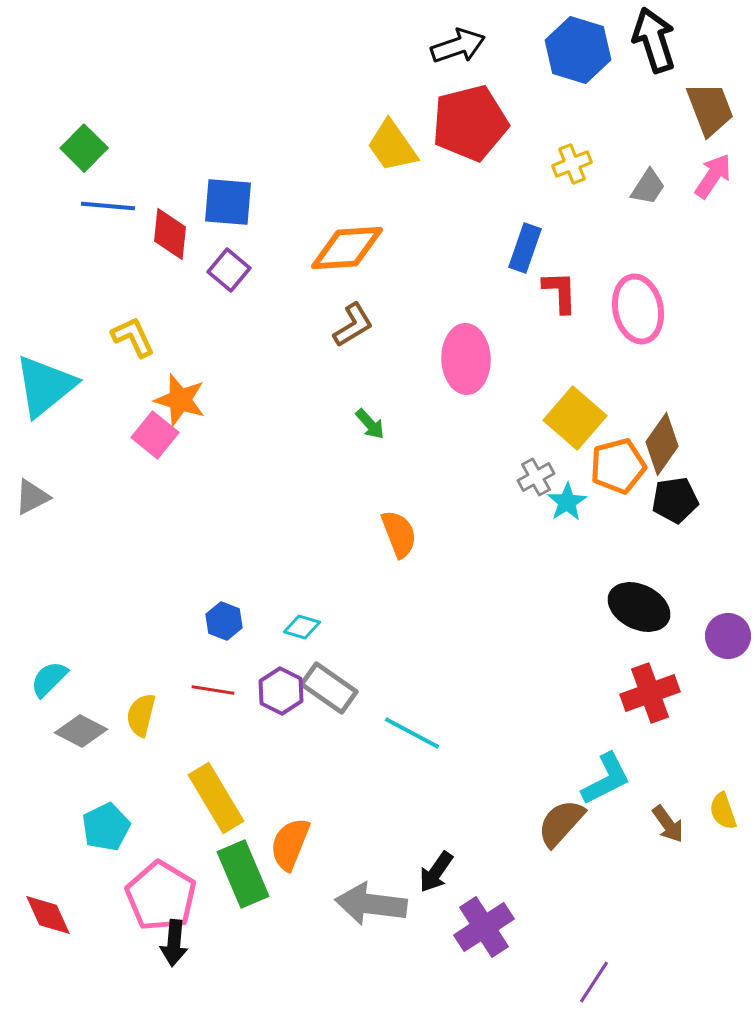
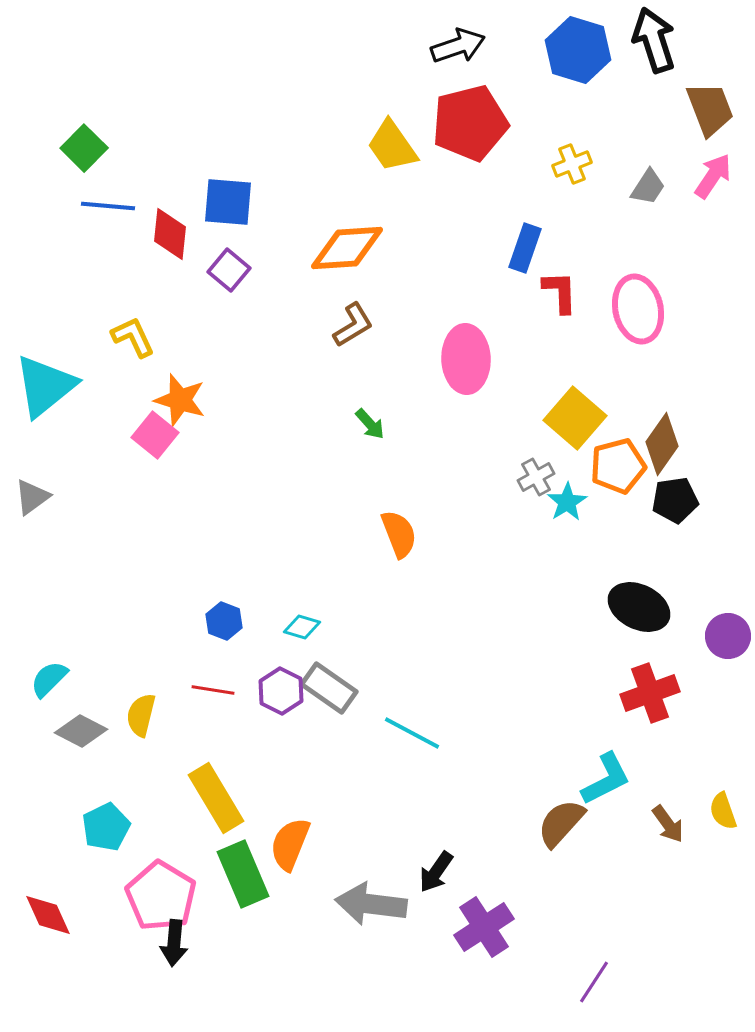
gray triangle at (32, 497): rotated 9 degrees counterclockwise
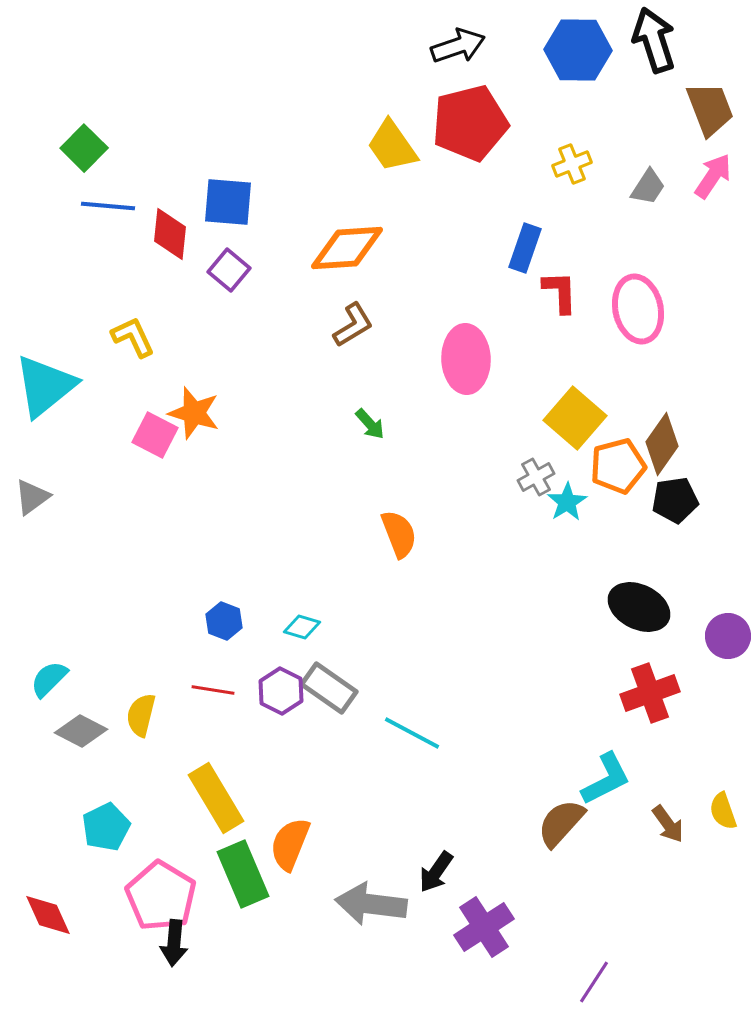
blue hexagon at (578, 50): rotated 16 degrees counterclockwise
orange star at (180, 400): moved 14 px right, 13 px down
pink square at (155, 435): rotated 12 degrees counterclockwise
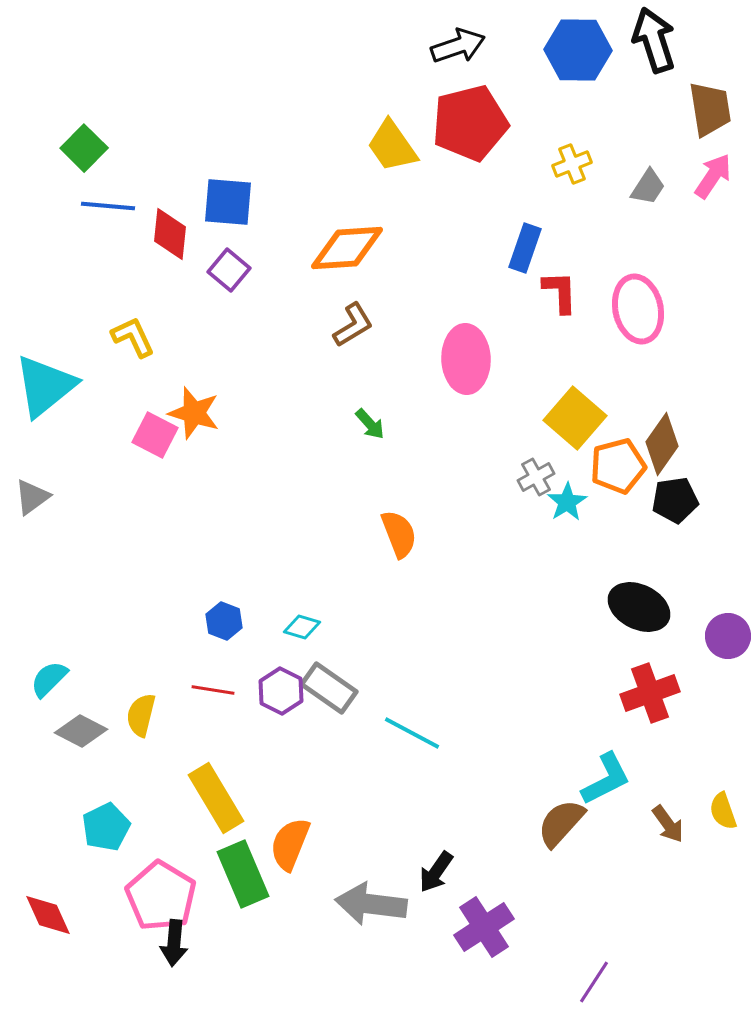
brown trapezoid at (710, 109): rotated 12 degrees clockwise
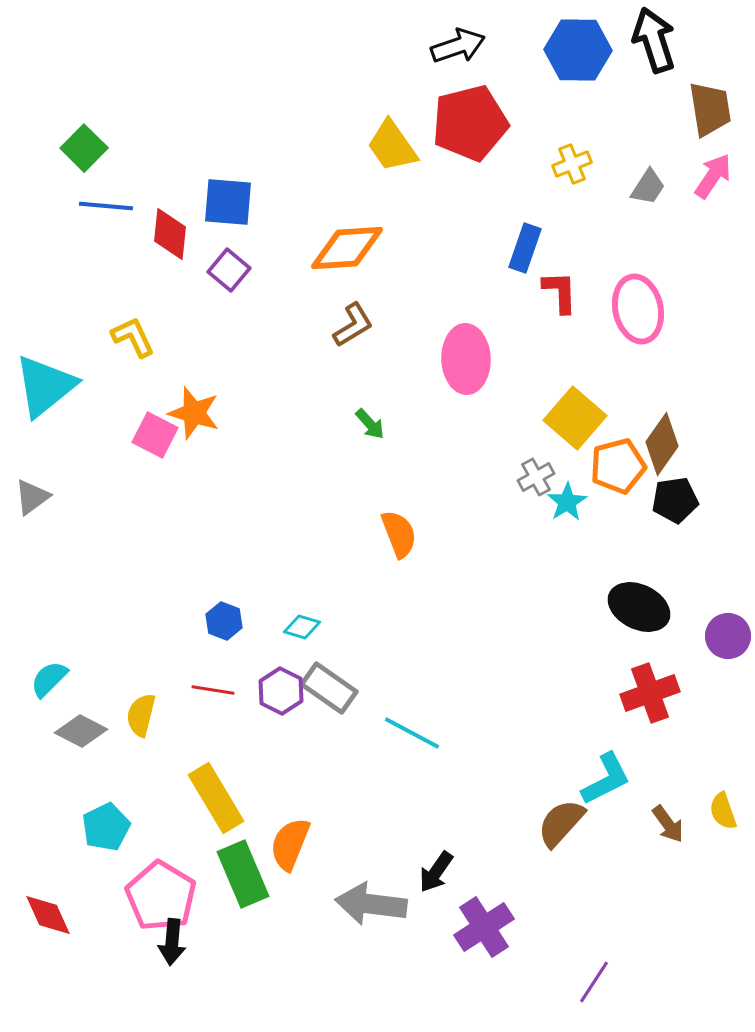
blue line at (108, 206): moved 2 px left
black arrow at (174, 943): moved 2 px left, 1 px up
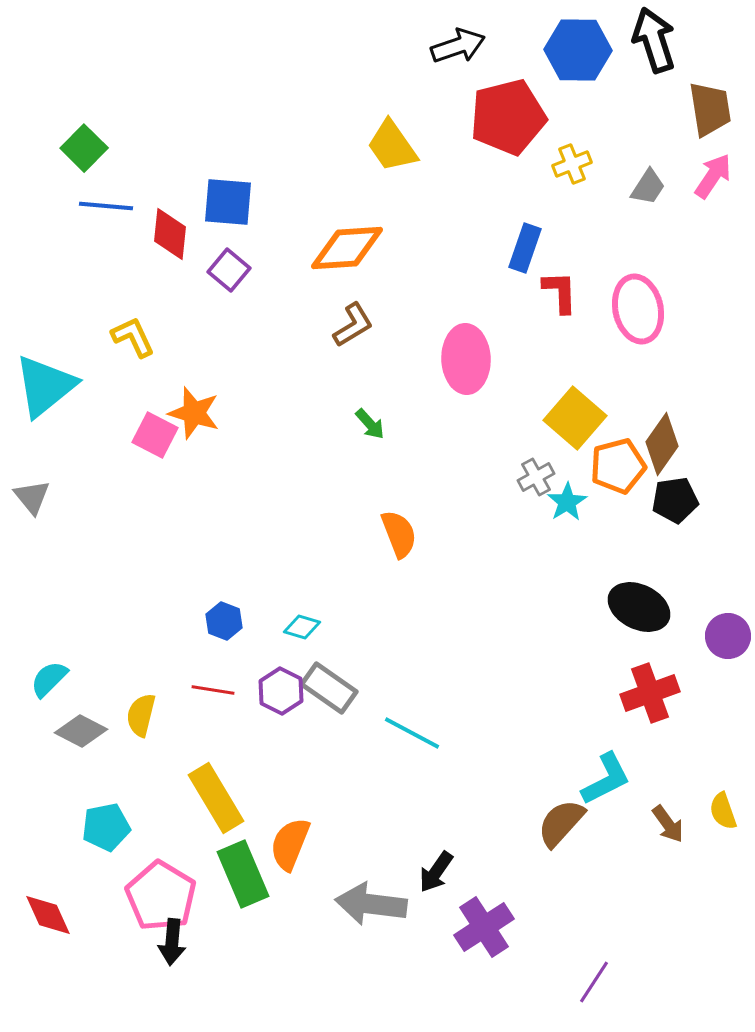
red pentagon at (470, 123): moved 38 px right, 6 px up
gray triangle at (32, 497): rotated 33 degrees counterclockwise
cyan pentagon at (106, 827): rotated 15 degrees clockwise
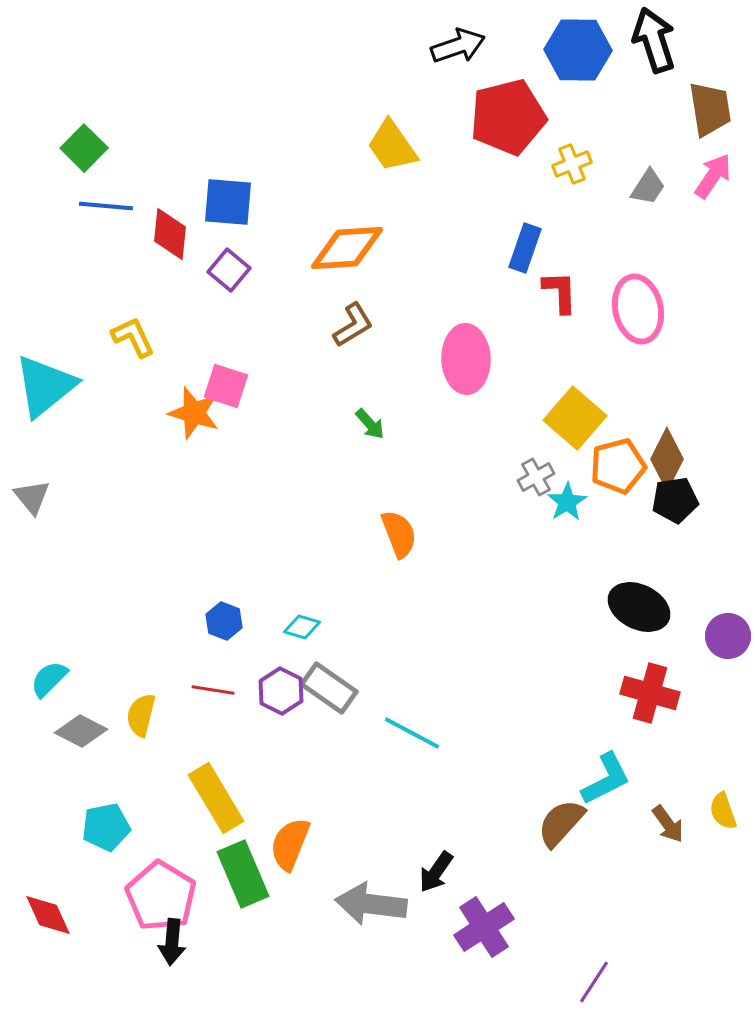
pink square at (155, 435): moved 71 px right, 49 px up; rotated 9 degrees counterclockwise
brown diamond at (662, 444): moved 5 px right, 15 px down; rotated 8 degrees counterclockwise
red cross at (650, 693): rotated 36 degrees clockwise
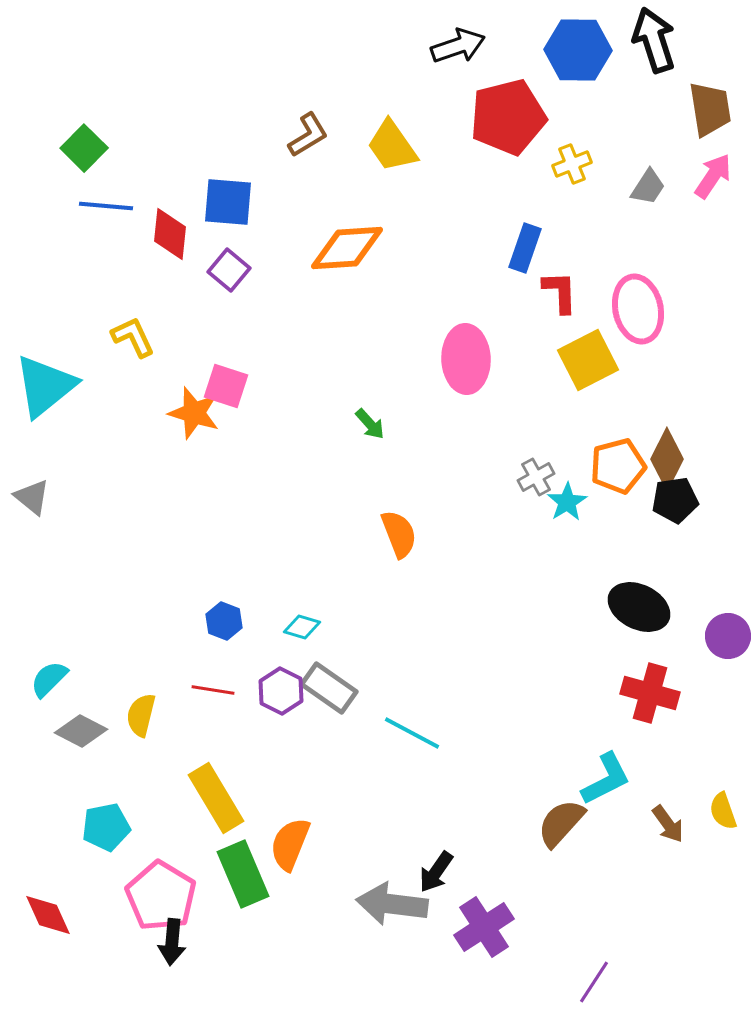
brown L-shape at (353, 325): moved 45 px left, 190 px up
yellow square at (575, 418): moved 13 px right, 58 px up; rotated 22 degrees clockwise
gray triangle at (32, 497): rotated 12 degrees counterclockwise
gray arrow at (371, 904): moved 21 px right
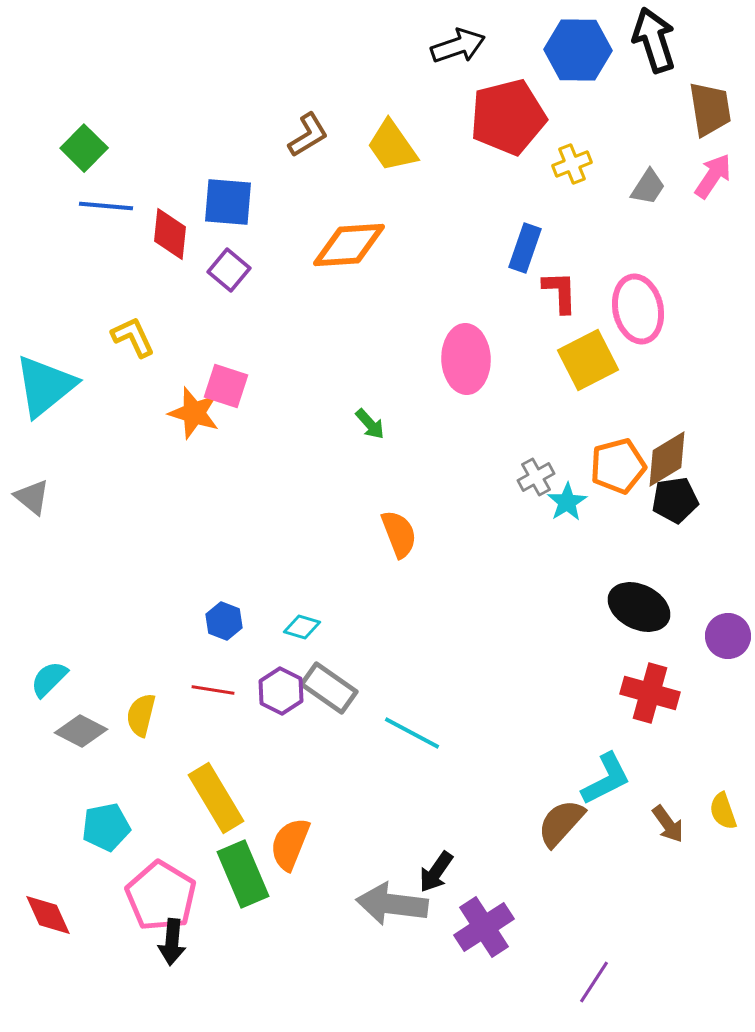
orange diamond at (347, 248): moved 2 px right, 3 px up
brown diamond at (667, 459): rotated 32 degrees clockwise
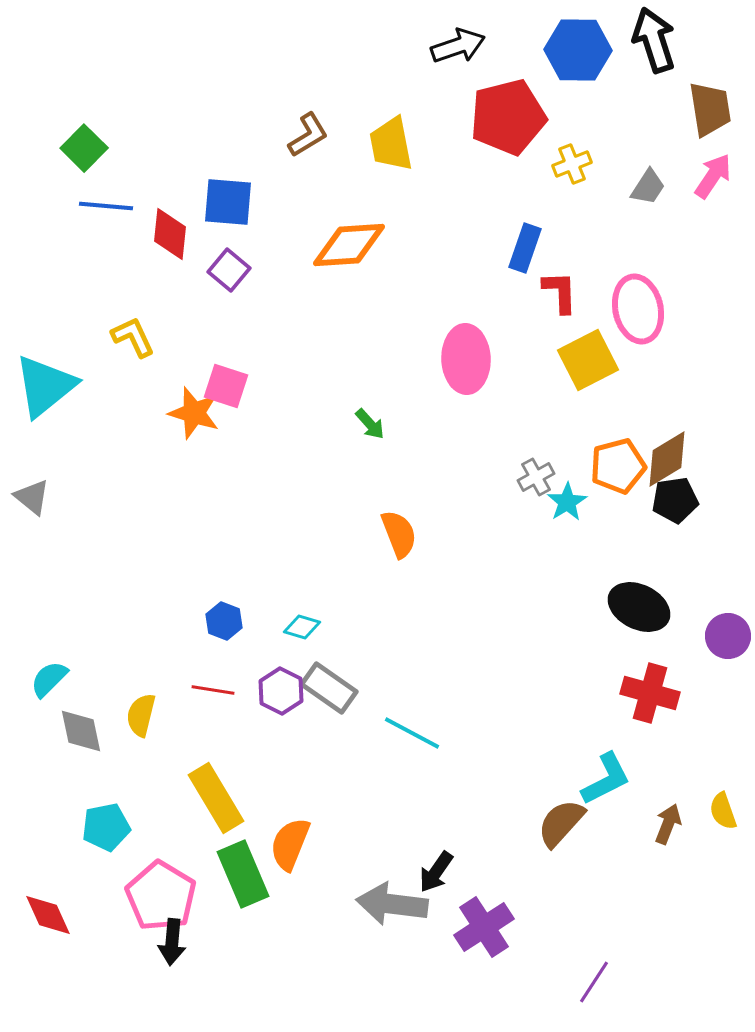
yellow trapezoid at (392, 146): moved 1 px left, 2 px up; rotated 24 degrees clockwise
gray diamond at (81, 731): rotated 51 degrees clockwise
brown arrow at (668, 824): rotated 123 degrees counterclockwise
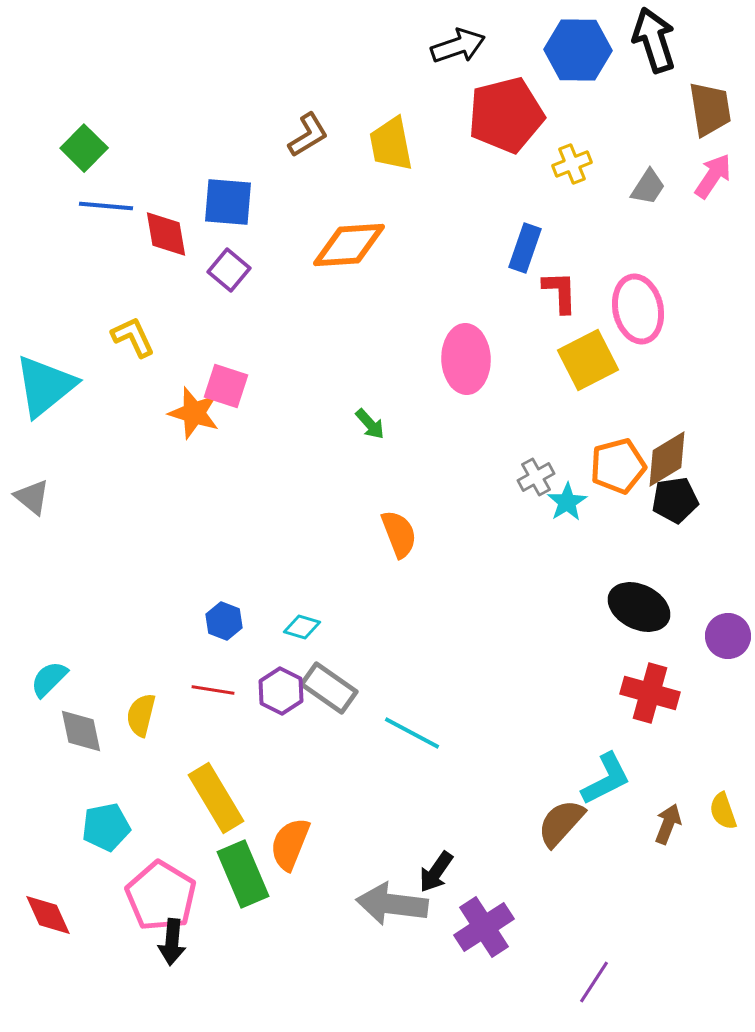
red pentagon at (508, 117): moved 2 px left, 2 px up
red diamond at (170, 234): moved 4 px left; rotated 16 degrees counterclockwise
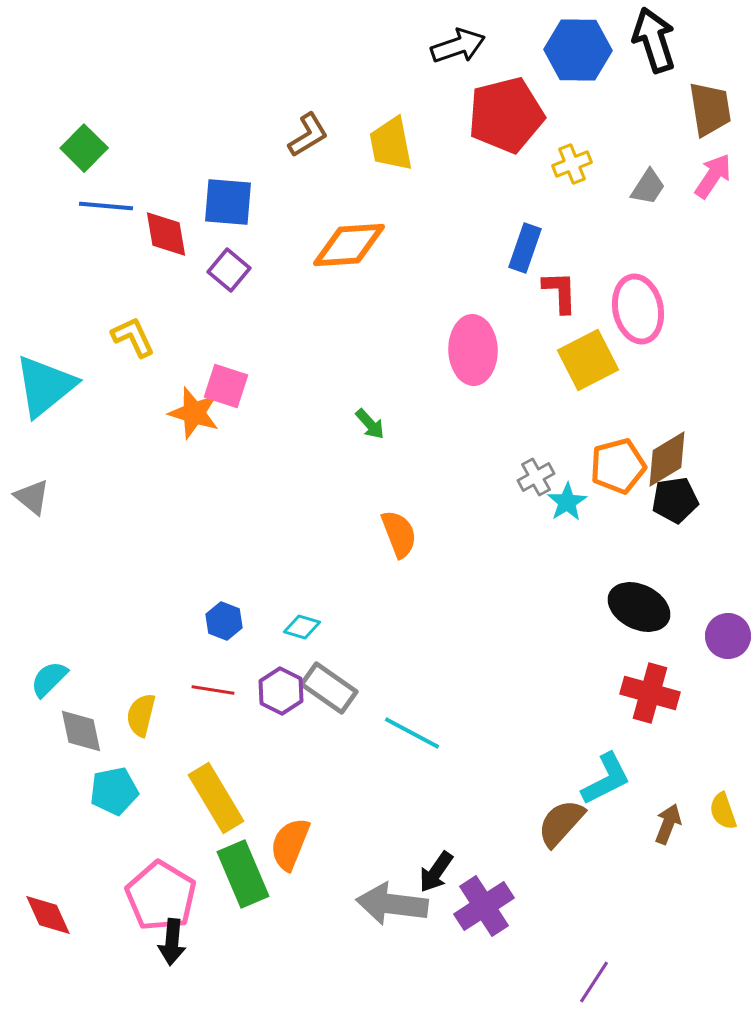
pink ellipse at (466, 359): moved 7 px right, 9 px up
cyan pentagon at (106, 827): moved 8 px right, 36 px up
purple cross at (484, 927): moved 21 px up
